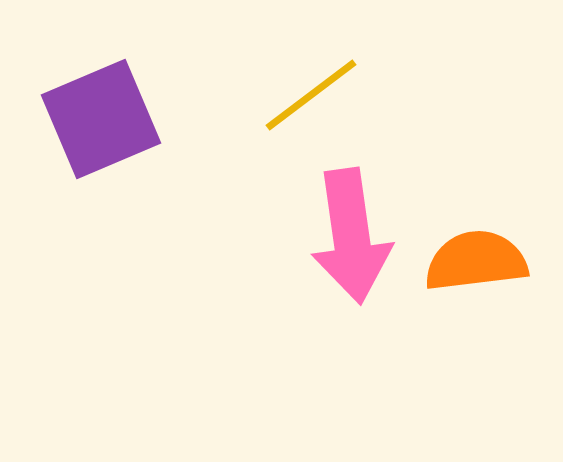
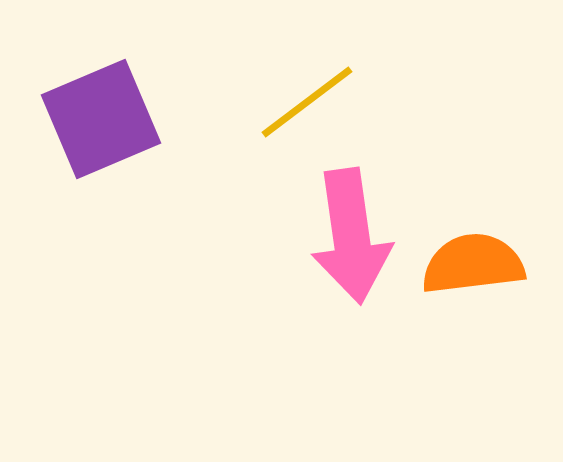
yellow line: moved 4 px left, 7 px down
orange semicircle: moved 3 px left, 3 px down
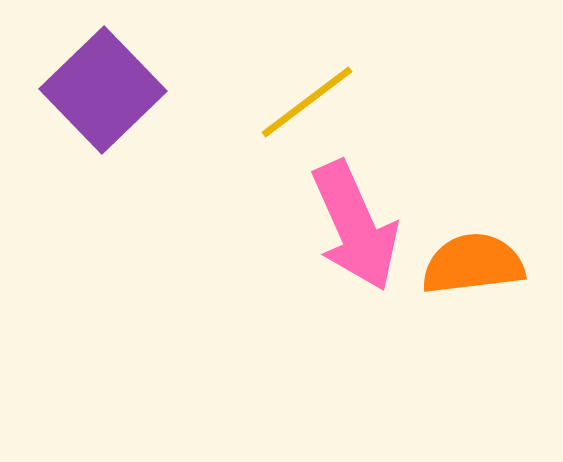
purple square: moved 2 px right, 29 px up; rotated 21 degrees counterclockwise
pink arrow: moved 4 px right, 10 px up; rotated 16 degrees counterclockwise
